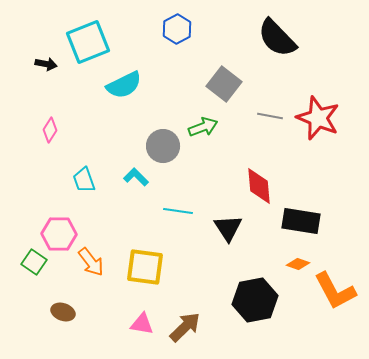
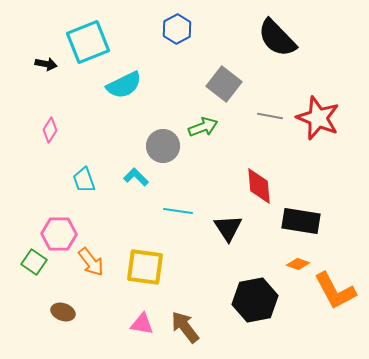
brown arrow: rotated 84 degrees counterclockwise
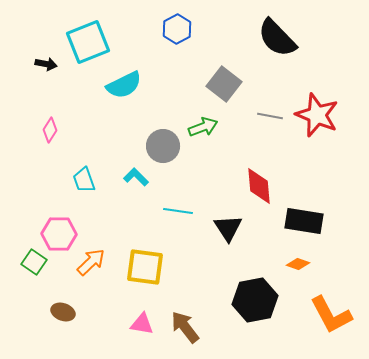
red star: moved 1 px left, 3 px up
black rectangle: moved 3 px right
orange arrow: rotated 96 degrees counterclockwise
orange L-shape: moved 4 px left, 24 px down
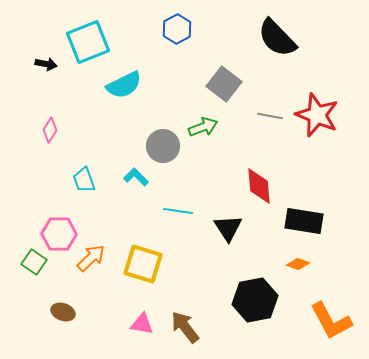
orange arrow: moved 4 px up
yellow square: moved 2 px left, 3 px up; rotated 9 degrees clockwise
orange L-shape: moved 6 px down
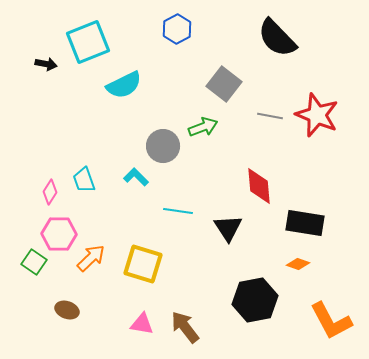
pink diamond: moved 62 px down
black rectangle: moved 1 px right, 2 px down
brown ellipse: moved 4 px right, 2 px up
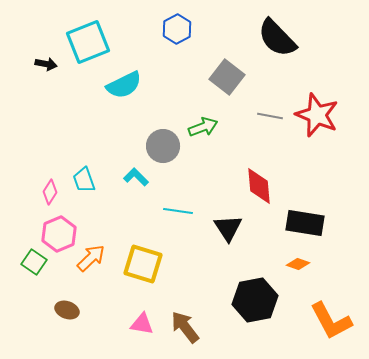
gray square: moved 3 px right, 7 px up
pink hexagon: rotated 24 degrees counterclockwise
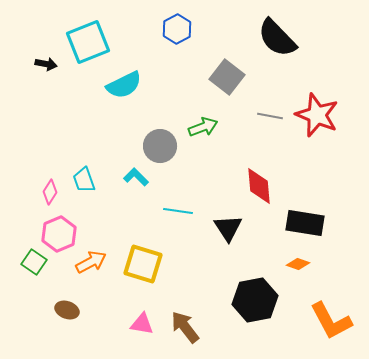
gray circle: moved 3 px left
orange arrow: moved 4 px down; rotated 16 degrees clockwise
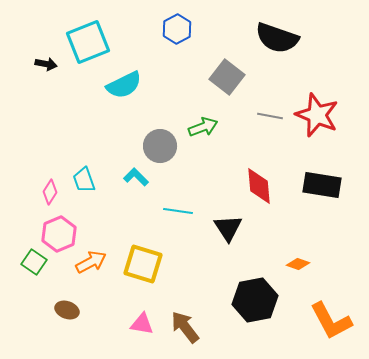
black semicircle: rotated 27 degrees counterclockwise
black rectangle: moved 17 px right, 38 px up
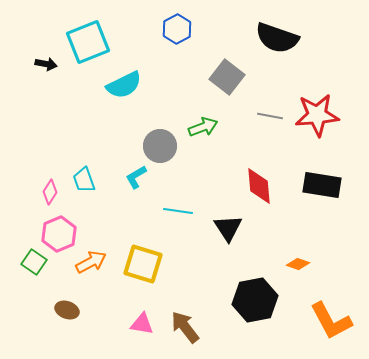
red star: rotated 27 degrees counterclockwise
cyan L-shape: rotated 75 degrees counterclockwise
